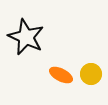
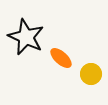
orange ellipse: moved 17 px up; rotated 15 degrees clockwise
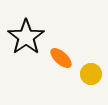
black star: rotated 12 degrees clockwise
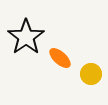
orange ellipse: moved 1 px left
